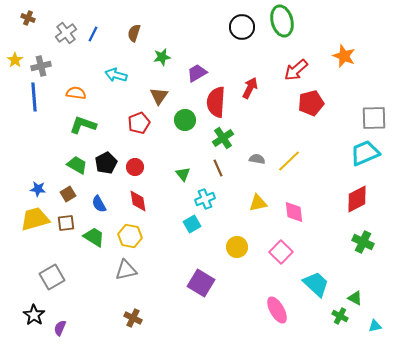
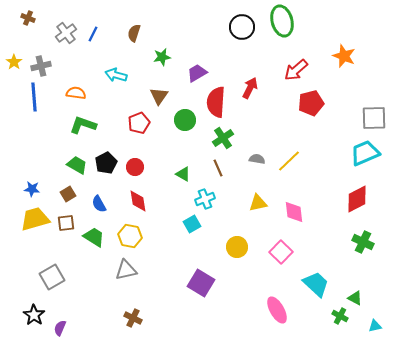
yellow star at (15, 60): moved 1 px left, 2 px down
green triangle at (183, 174): rotated 21 degrees counterclockwise
blue star at (38, 189): moved 6 px left
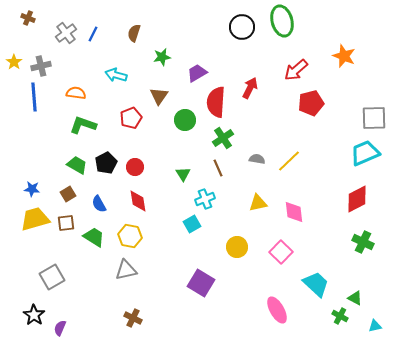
red pentagon at (139, 123): moved 8 px left, 5 px up
green triangle at (183, 174): rotated 28 degrees clockwise
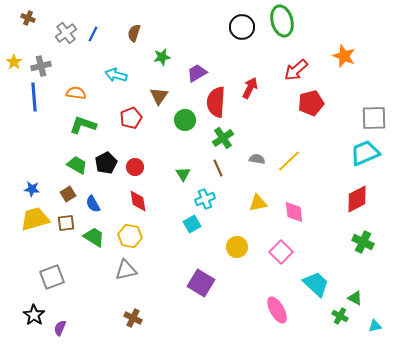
blue semicircle at (99, 204): moved 6 px left
gray square at (52, 277): rotated 10 degrees clockwise
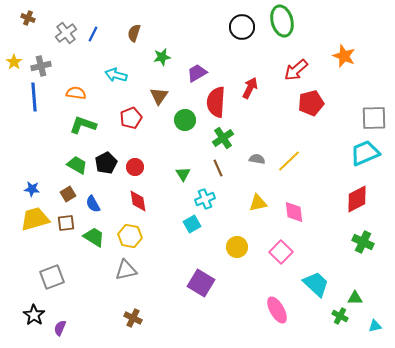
green triangle at (355, 298): rotated 28 degrees counterclockwise
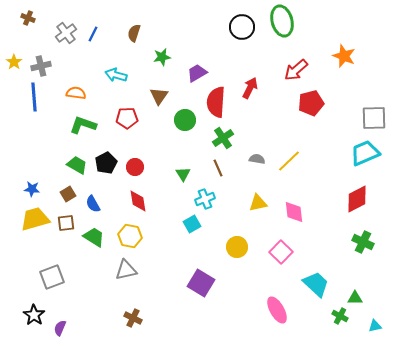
red pentagon at (131, 118): moved 4 px left; rotated 20 degrees clockwise
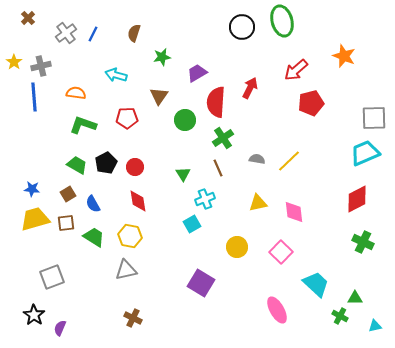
brown cross at (28, 18): rotated 24 degrees clockwise
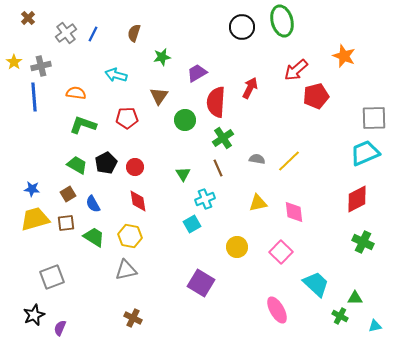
red pentagon at (311, 103): moved 5 px right, 7 px up
black star at (34, 315): rotated 15 degrees clockwise
